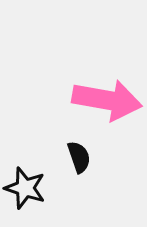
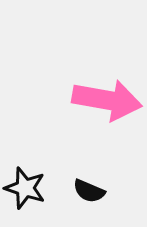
black semicircle: moved 10 px right, 34 px down; rotated 132 degrees clockwise
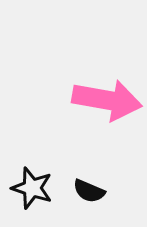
black star: moved 7 px right
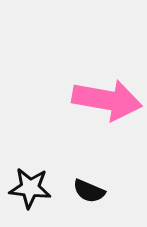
black star: moved 2 px left; rotated 12 degrees counterclockwise
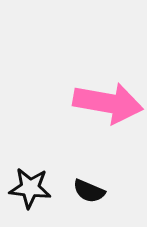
pink arrow: moved 1 px right, 3 px down
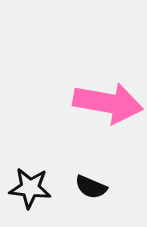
black semicircle: moved 2 px right, 4 px up
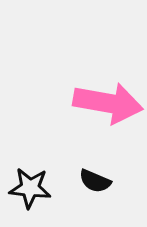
black semicircle: moved 4 px right, 6 px up
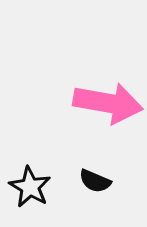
black star: moved 1 px up; rotated 24 degrees clockwise
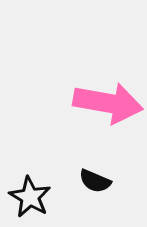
black star: moved 10 px down
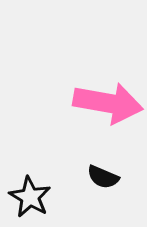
black semicircle: moved 8 px right, 4 px up
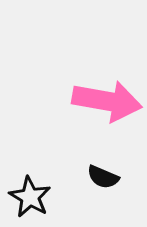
pink arrow: moved 1 px left, 2 px up
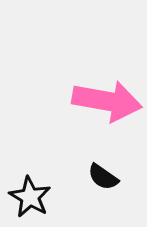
black semicircle: rotated 12 degrees clockwise
